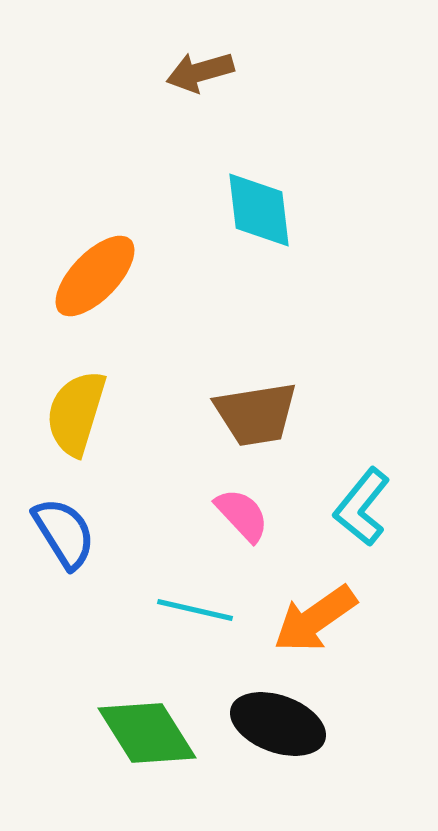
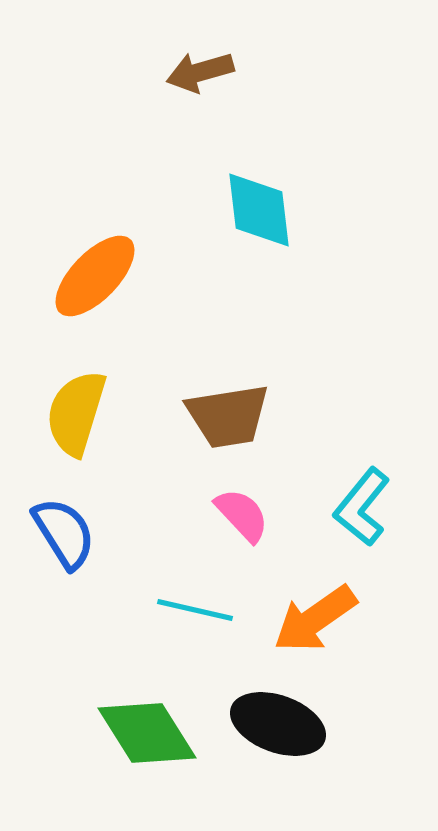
brown trapezoid: moved 28 px left, 2 px down
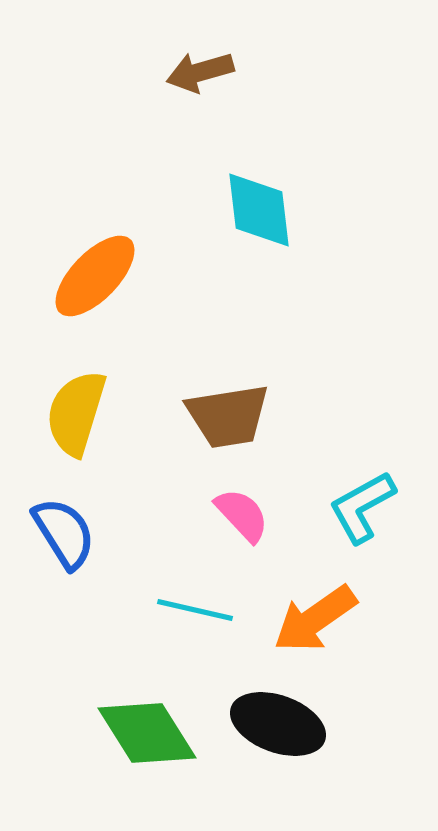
cyan L-shape: rotated 22 degrees clockwise
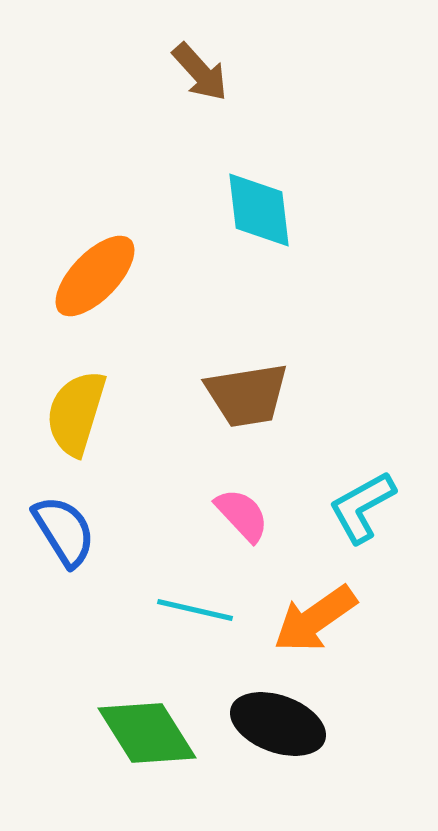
brown arrow: rotated 116 degrees counterclockwise
brown trapezoid: moved 19 px right, 21 px up
blue semicircle: moved 2 px up
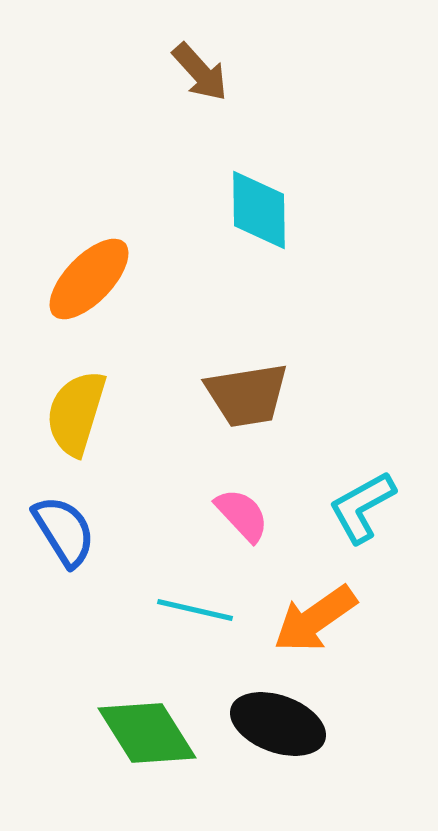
cyan diamond: rotated 6 degrees clockwise
orange ellipse: moved 6 px left, 3 px down
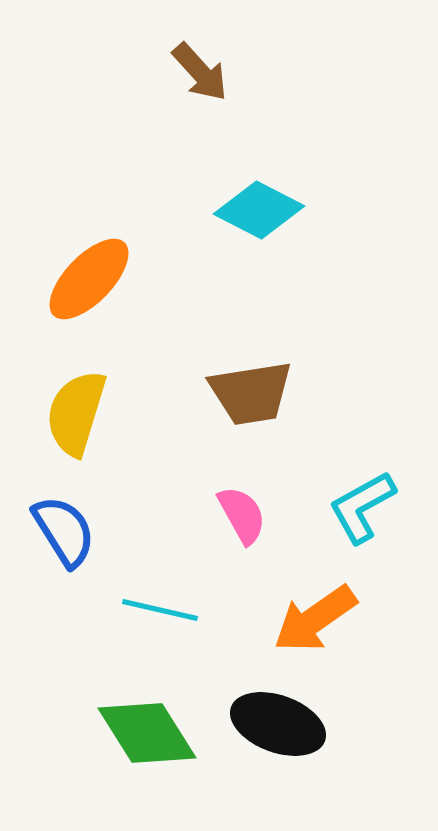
cyan diamond: rotated 62 degrees counterclockwise
brown trapezoid: moved 4 px right, 2 px up
pink semicircle: rotated 14 degrees clockwise
cyan line: moved 35 px left
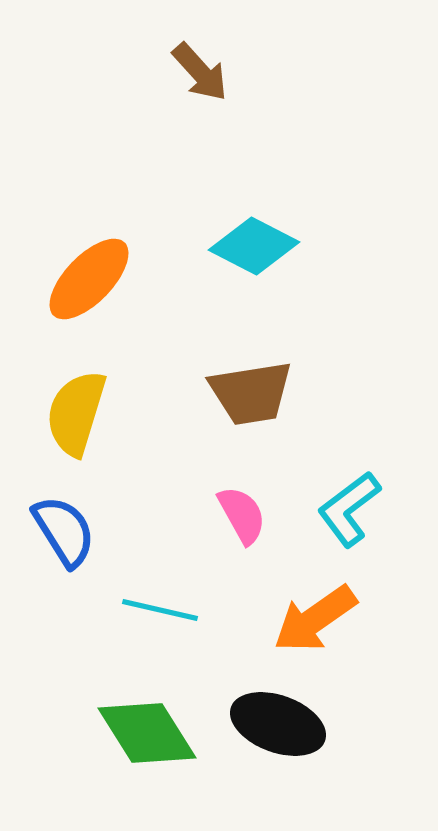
cyan diamond: moved 5 px left, 36 px down
cyan L-shape: moved 13 px left, 2 px down; rotated 8 degrees counterclockwise
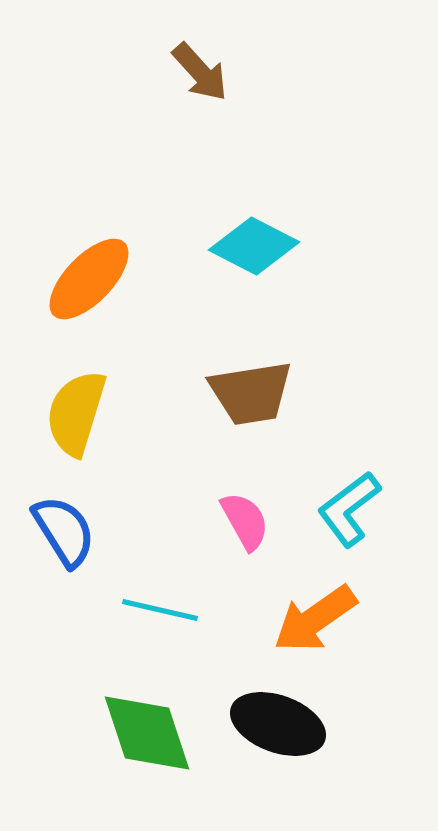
pink semicircle: moved 3 px right, 6 px down
green diamond: rotated 14 degrees clockwise
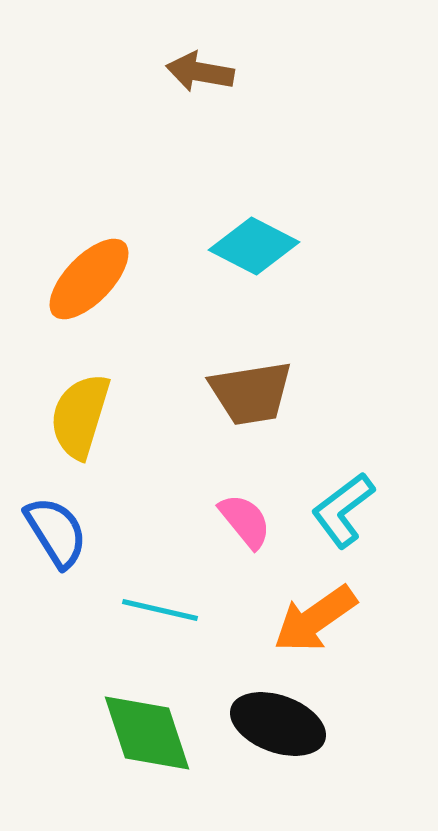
brown arrow: rotated 142 degrees clockwise
yellow semicircle: moved 4 px right, 3 px down
cyan L-shape: moved 6 px left, 1 px down
pink semicircle: rotated 10 degrees counterclockwise
blue semicircle: moved 8 px left, 1 px down
